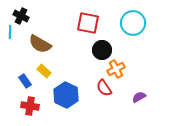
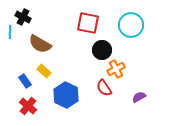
black cross: moved 2 px right, 1 px down
cyan circle: moved 2 px left, 2 px down
red cross: moved 2 px left; rotated 30 degrees clockwise
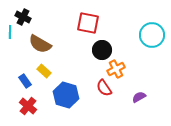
cyan circle: moved 21 px right, 10 px down
blue hexagon: rotated 10 degrees counterclockwise
